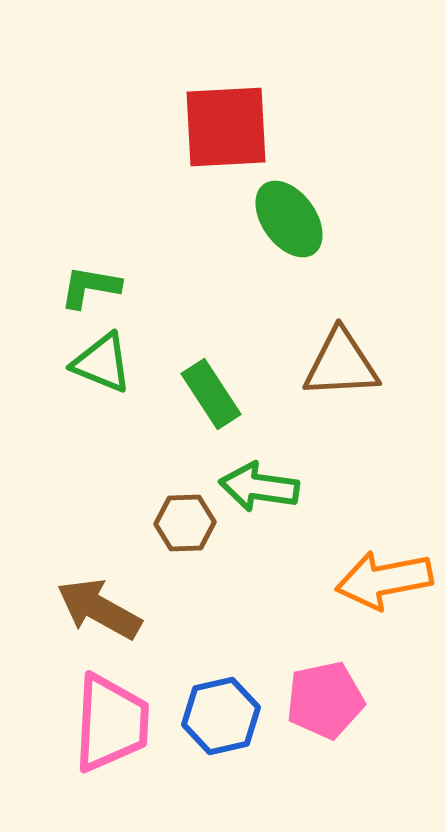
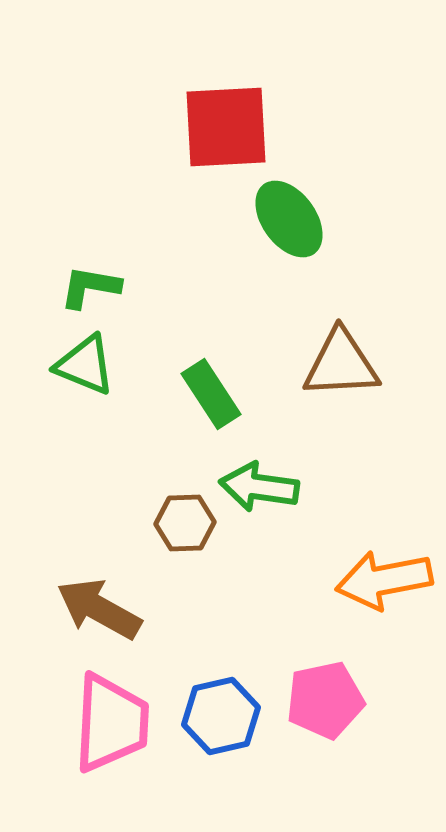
green triangle: moved 17 px left, 2 px down
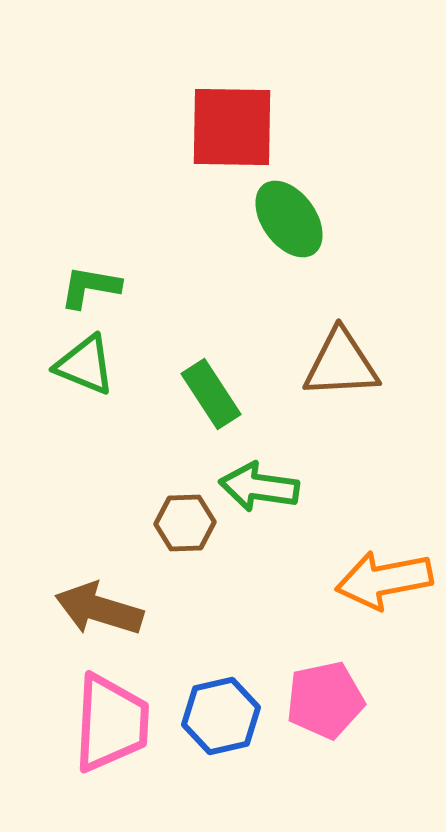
red square: moved 6 px right; rotated 4 degrees clockwise
brown arrow: rotated 12 degrees counterclockwise
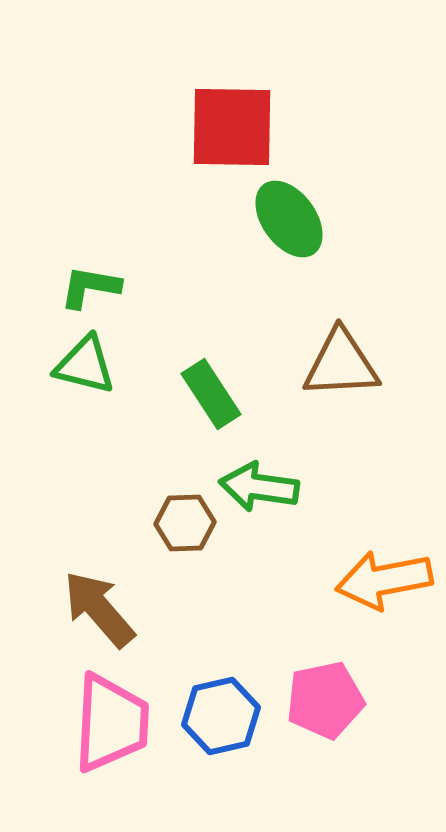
green triangle: rotated 8 degrees counterclockwise
brown arrow: rotated 32 degrees clockwise
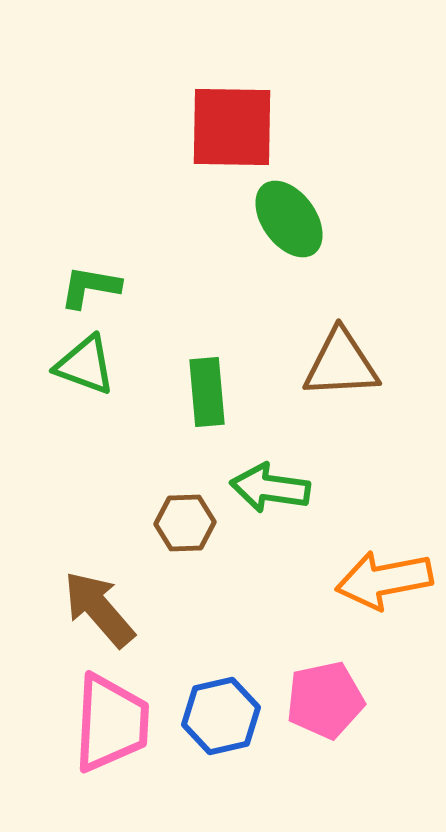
green triangle: rotated 6 degrees clockwise
green rectangle: moved 4 px left, 2 px up; rotated 28 degrees clockwise
green arrow: moved 11 px right, 1 px down
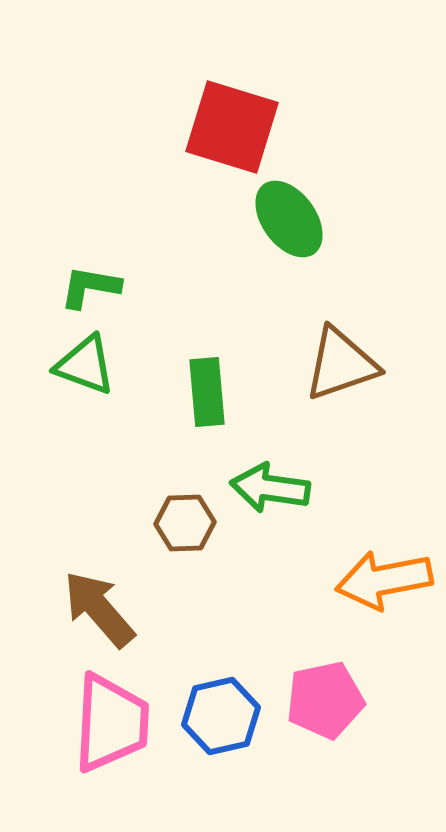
red square: rotated 16 degrees clockwise
brown triangle: rotated 16 degrees counterclockwise
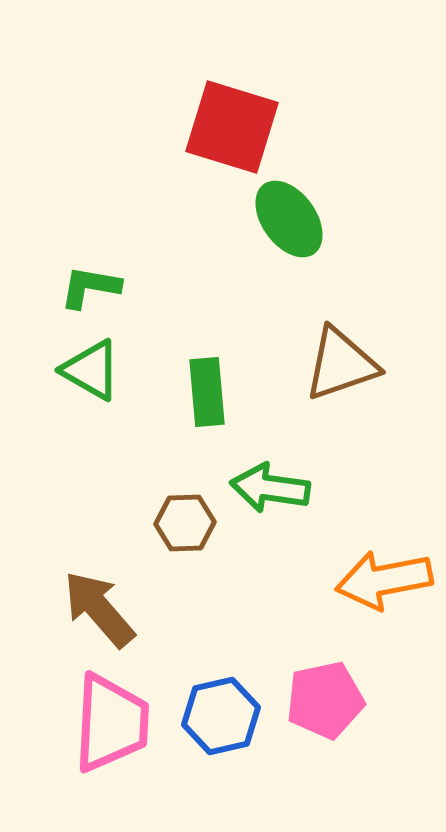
green triangle: moved 6 px right, 5 px down; rotated 10 degrees clockwise
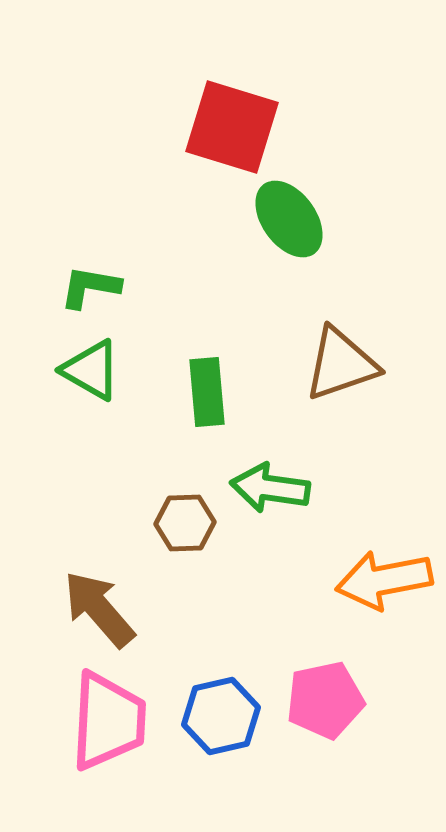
pink trapezoid: moved 3 px left, 2 px up
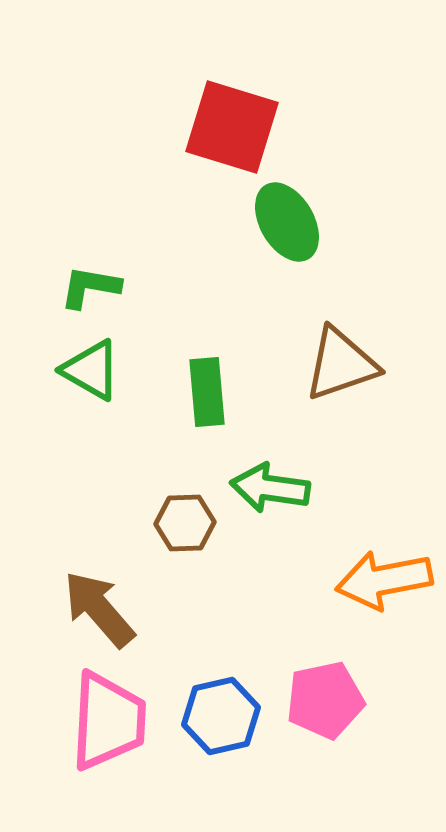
green ellipse: moved 2 px left, 3 px down; rotated 6 degrees clockwise
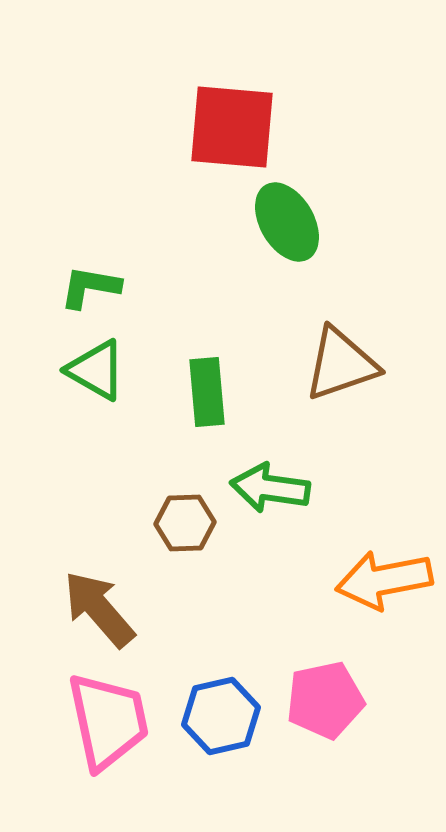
red square: rotated 12 degrees counterclockwise
green triangle: moved 5 px right
pink trapezoid: rotated 15 degrees counterclockwise
